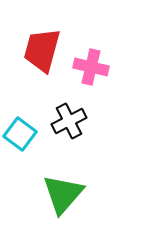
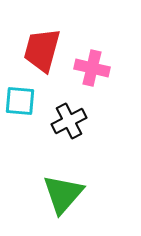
pink cross: moved 1 px right, 1 px down
cyan square: moved 33 px up; rotated 32 degrees counterclockwise
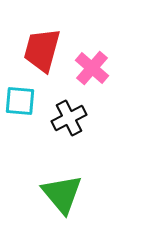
pink cross: rotated 28 degrees clockwise
black cross: moved 3 px up
green triangle: moved 1 px left; rotated 21 degrees counterclockwise
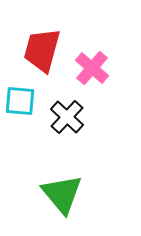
black cross: moved 2 px left, 1 px up; rotated 20 degrees counterclockwise
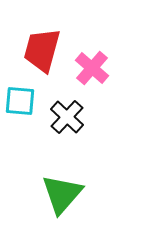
green triangle: rotated 21 degrees clockwise
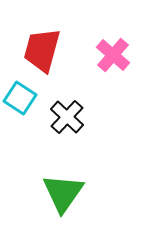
pink cross: moved 21 px right, 13 px up
cyan square: moved 3 px up; rotated 28 degrees clockwise
green triangle: moved 1 px right, 1 px up; rotated 6 degrees counterclockwise
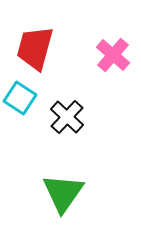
red trapezoid: moved 7 px left, 2 px up
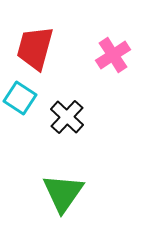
pink cross: rotated 16 degrees clockwise
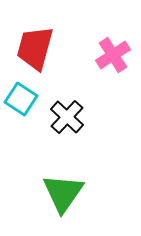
cyan square: moved 1 px right, 1 px down
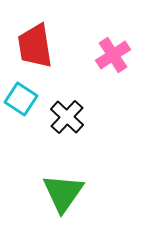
red trapezoid: moved 2 px up; rotated 24 degrees counterclockwise
